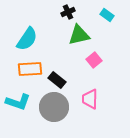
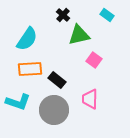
black cross: moved 5 px left, 3 px down; rotated 24 degrees counterclockwise
pink square: rotated 14 degrees counterclockwise
gray circle: moved 3 px down
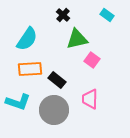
green triangle: moved 2 px left, 4 px down
pink square: moved 2 px left
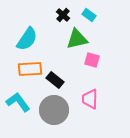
cyan rectangle: moved 18 px left
pink square: rotated 21 degrees counterclockwise
black rectangle: moved 2 px left
cyan L-shape: rotated 145 degrees counterclockwise
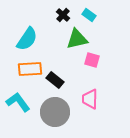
gray circle: moved 1 px right, 2 px down
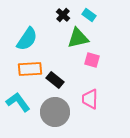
green triangle: moved 1 px right, 1 px up
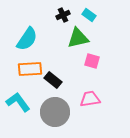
black cross: rotated 24 degrees clockwise
pink square: moved 1 px down
black rectangle: moved 2 px left
pink trapezoid: rotated 80 degrees clockwise
